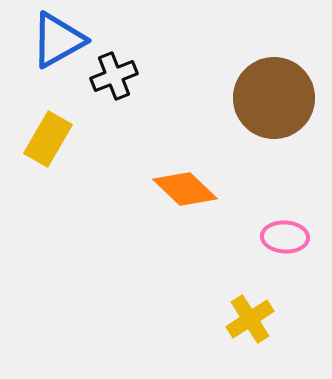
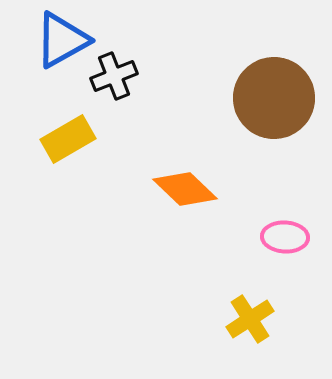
blue triangle: moved 4 px right
yellow rectangle: moved 20 px right; rotated 30 degrees clockwise
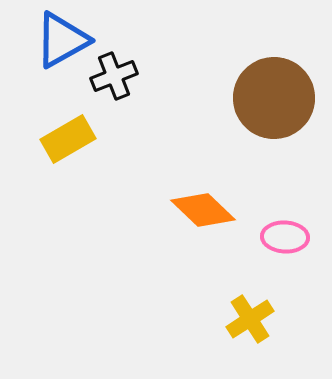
orange diamond: moved 18 px right, 21 px down
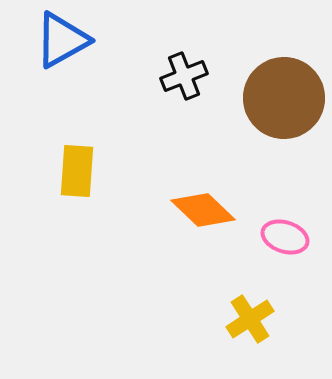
black cross: moved 70 px right
brown circle: moved 10 px right
yellow rectangle: moved 9 px right, 32 px down; rotated 56 degrees counterclockwise
pink ellipse: rotated 15 degrees clockwise
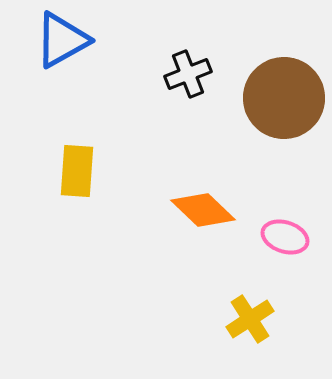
black cross: moved 4 px right, 2 px up
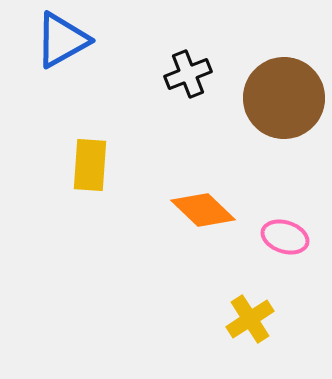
yellow rectangle: moved 13 px right, 6 px up
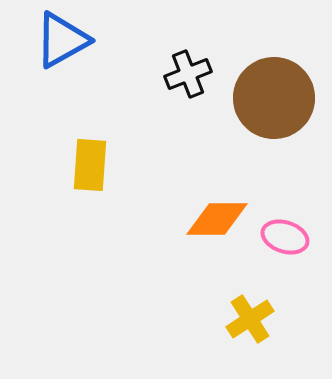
brown circle: moved 10 px left
orange diamond: moved 14 px right, 9 px down; rotated 44 degrees counterclockwise
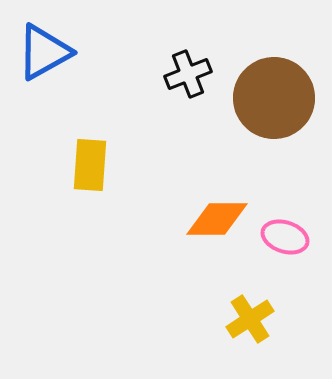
blue triangle: moved 18 px left, 12 px down
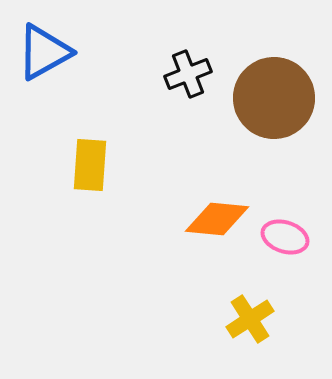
orange diamond: rotated 6 degrees clockwise
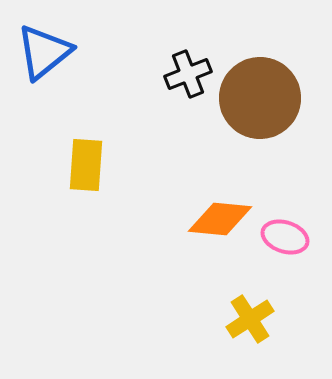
blue triangle: rotated 10 degrees counterclockwise
brown circle: moved 14 px left
yellow rectangle: moved 4 px left
orange diamond: moved 3 px right
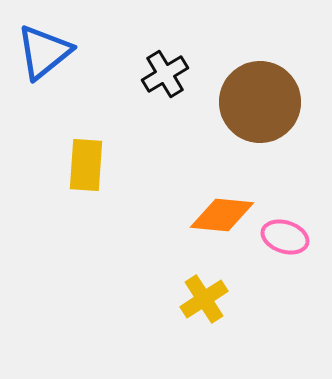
black cross: moved 23 px left; rotated 9 degrees counterclockwise
brown circle: moved 4 px down
orange diamond: moved 2 px right, 4 px up
yellow cross: moved 46 px left, 20 px up
